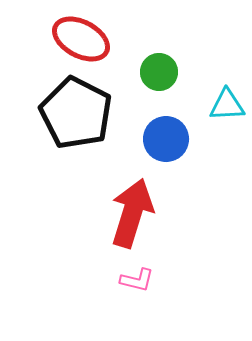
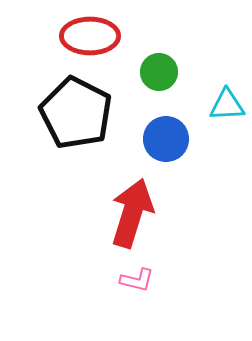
red ellipse: moved 9 px right, 3 px up; rotated 28 degrees counterclockwise
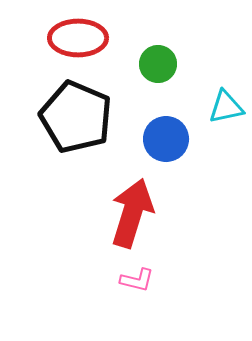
red ellipse: moved 12 px left, 2 px down
green circle: moved 1 px left, 8 px up
cyan triangle: moved 1 px left, 2 px down; rotated 9 degrees counterclockwise
black pentagon: moved 4 px down; rotated 4 degrees counterclockwise
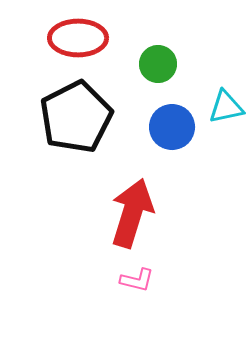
black pentagon: rotated 22 degrees clockwise
blue circle: moved 6 px right, 12 px up
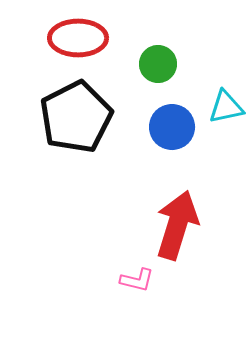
red arrow: moved 45 px right, 12 px down
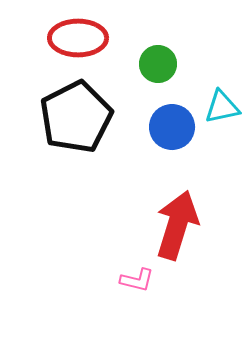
cyan triangle: moved 4 px left
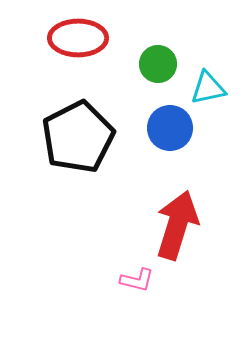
cyan triangle: moved 14 px left, 19 px up
black pentagon: moved 2 px right, 20 px down
blue circle: moved 2 px left, 1 px down
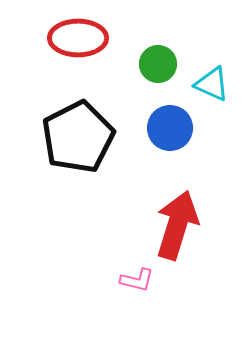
cyan triangle: moved 4 px right, 4 px up; rotated 36 degrees clockwise
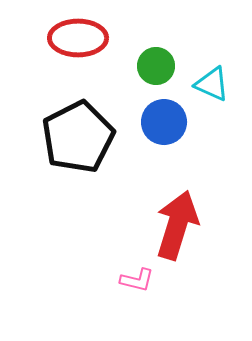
green circle: moved 2 px left, 2 px down
blue circle: moved 6 px left, 6 px up
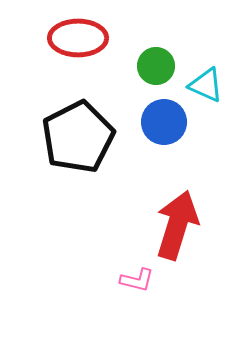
cyan triangle: moved 6 px left, 1 px down
